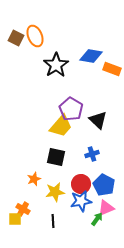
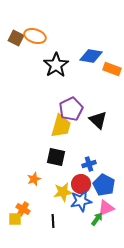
orange ellipse: rotated 50 degrees counterclockwise
purple pentagon: rotated 15 degrees clockwise
yellow trapezoid: rotated 25 degrees counterclockwise
blue cross: moved 3 px left, 10 px down
yellow star: moved 8 px right
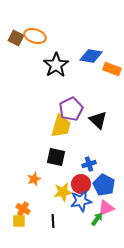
yellow square: moved 4 px right, 2 px down
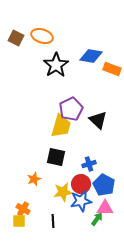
orange ellipse: moved 7 px right
pink triangle: moved 1 px left; rotated 24 degrees clockwise
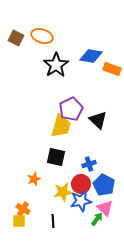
pink triangle: rotated 42 degrees clockwise
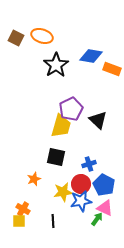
pink triangle: rotated 18 degrees counterclockwise
